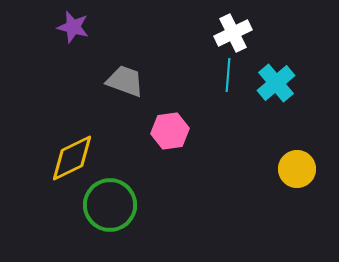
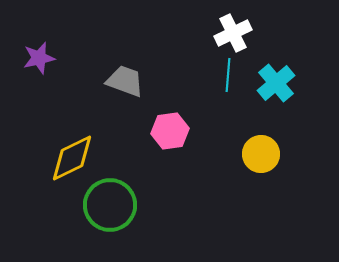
purple star: moved 34 px left, 31 px down; rotated 28 degrees counterclockwise
yellow circle: moved 36 px left, 15 px up
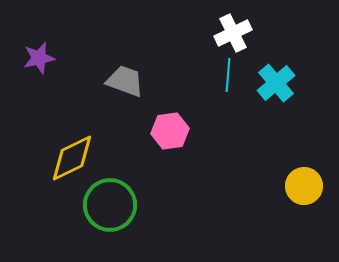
yellow circle: moved 43 px right, 32 px down
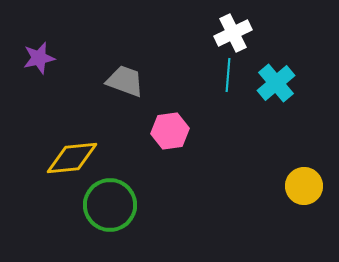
yellow diamond: rotated 20 degrees clockwise
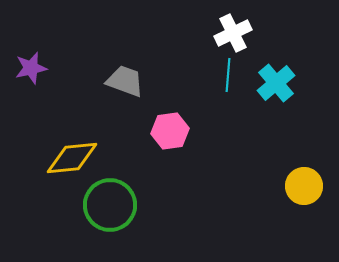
purple star: moved 8 px left, 10 px down
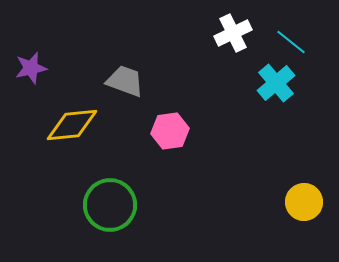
cyan line: moved 63 px right, 33 px up; rotated 56 degrees counterclockwise
yellow diamond: moved 33 px up
yellow circle: moved 16 px down
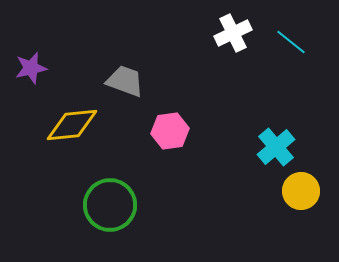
cyan cross: moved 64 px down
yellow circle: moved 3 px left, 11 px up
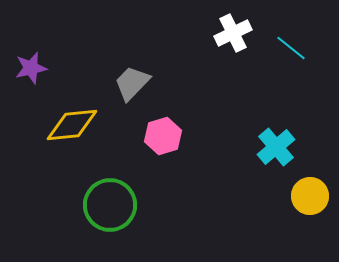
cyan line: moved 6 px down
gray trapezoid: moved 7 px right, 2 px down; rotated 66 degrees counterclockwise
pink hexagon: moved 7 px left, 5 px down; rotated 9 degrees counterclockwise
yellow circle: moved 9 px right, 5 px down
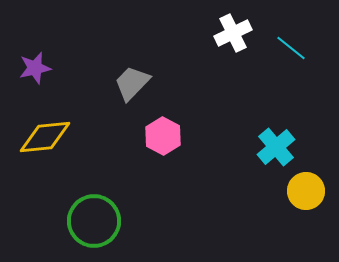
purple star: moved 4 px right
yellow diamond: moved 27 px left, 12 px down
pink hexagon: rotated 15 degrees counterclockwise
yellow circle: moved 4 px left, 5 px up
green circle: moved 16 px left, 16 px down
